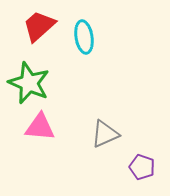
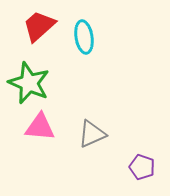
gray triangle: moved 13 px left
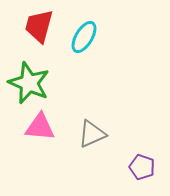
red trapezoid: rotated 33 degrees counterclockwise
cyan ellipse: rotated 40 degrees clockwise
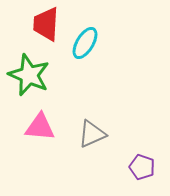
red trapezoid: moved 7 px right, 2 px up; rotated 12 degrees counterclockwise
cyan ellipse: moved 1 px right, 6 px down
green star: moved 8 px up
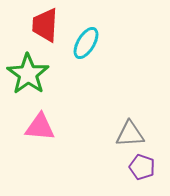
red trapezoid: moved 1 px left, 1 px down
cyan ellipse: moved 1 px right
green star: moved 1 px left, 1 px up; rotated 12 degrees clockwise
gray triangle: moved 38 px right; rotated 20 degrees clockwise
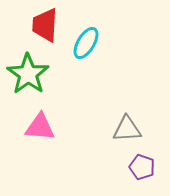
gray triangle: moved 3 px left, 5 px up
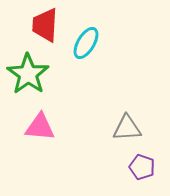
gray triangle: moved 1 px up
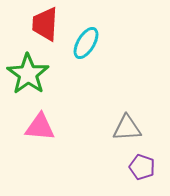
red trapezoid: moved 1 px up
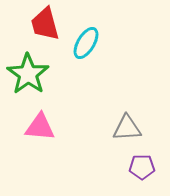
red trapezoid: rotated 18 degrees counterclockwise
purple pentagon: rotated 20 degrees counterclockwise
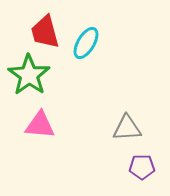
red trapezoid: moved 8 px down
green star: moved 1 px right, 1 px down
pink triangle: moved 2 px up
